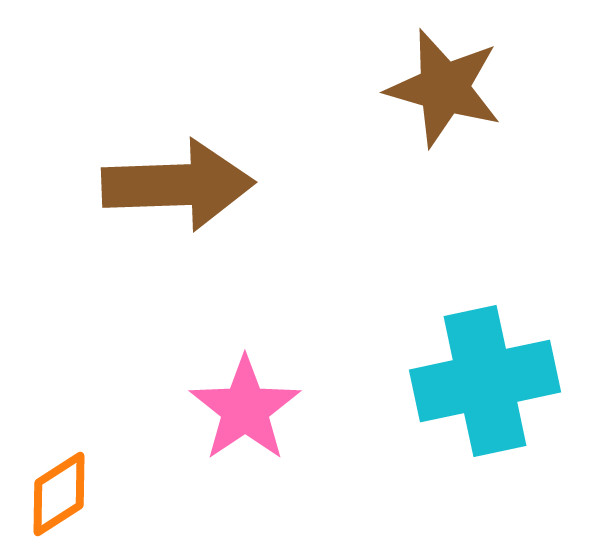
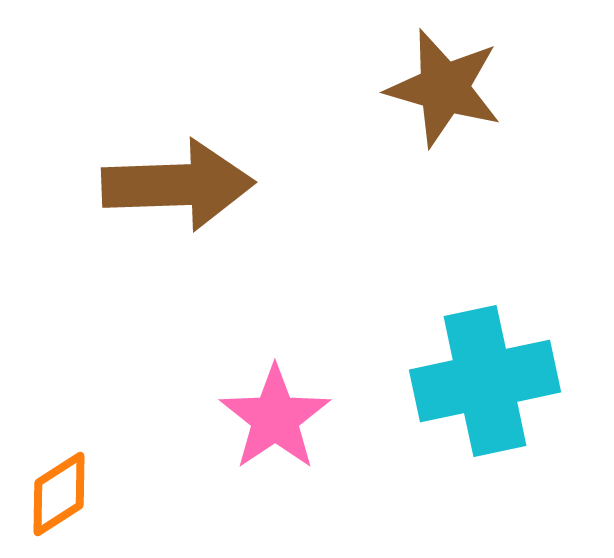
pink star: moved 30 px right, 9 px down
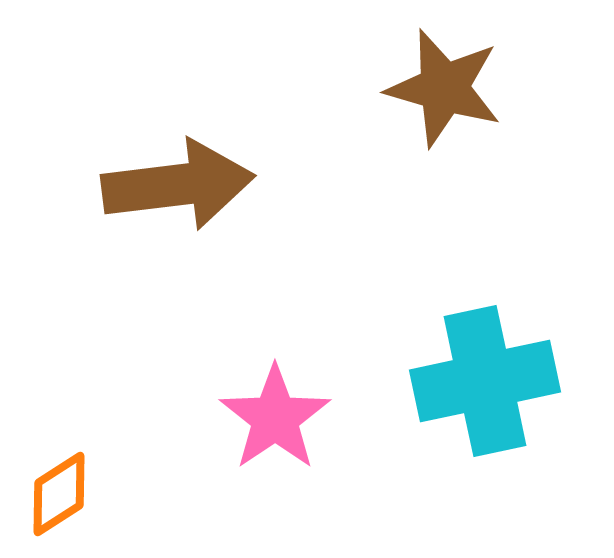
brown arrow: rotated 5 degrees counterclockwise
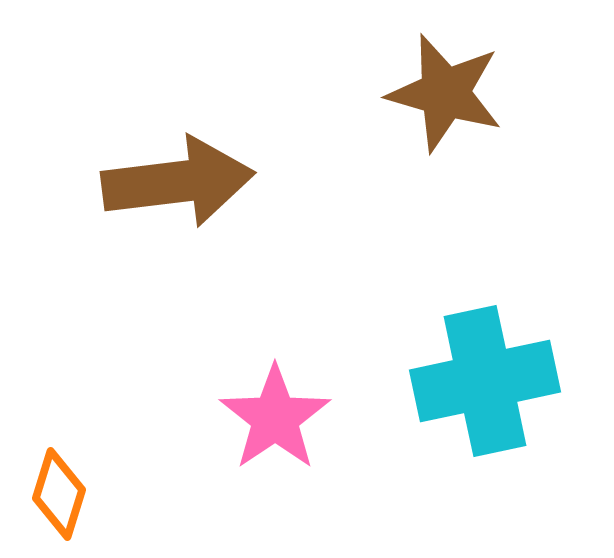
brown star: moved 1 px right, 5 px down
brown arrow: moved 3 px up
orange diamond: rotated 40 degrees counterclockwise
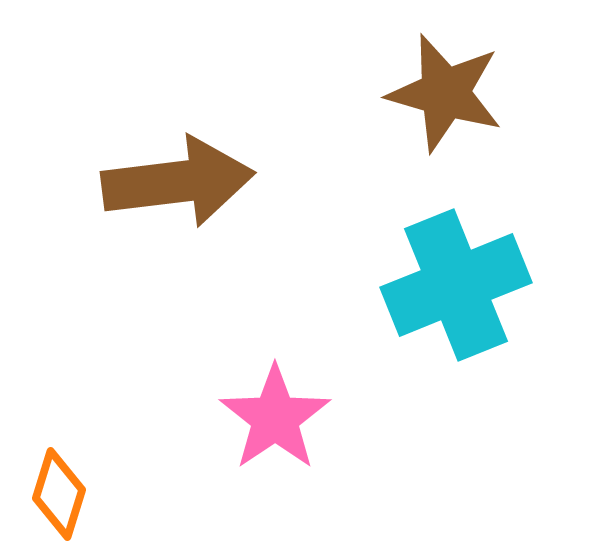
cyan cross: moved 29 px left, 96 px up; rotated 10 degrees counterclockwise
